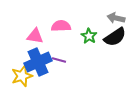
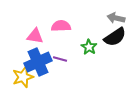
green star: moved 11 px down
purple line: moved 1 px right, 1 px up
yellow star: moved 1 px right, 1 px down
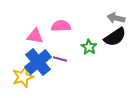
blue cross: rotated 16 degrees counterclockwise
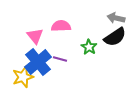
pink triangle: rotated 42 degrees clockwise
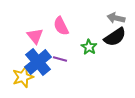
pink semicircle: rotated 114 degrees counterclockwise
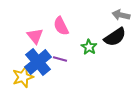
gray arrow: moved 5 px right, 3 px up
